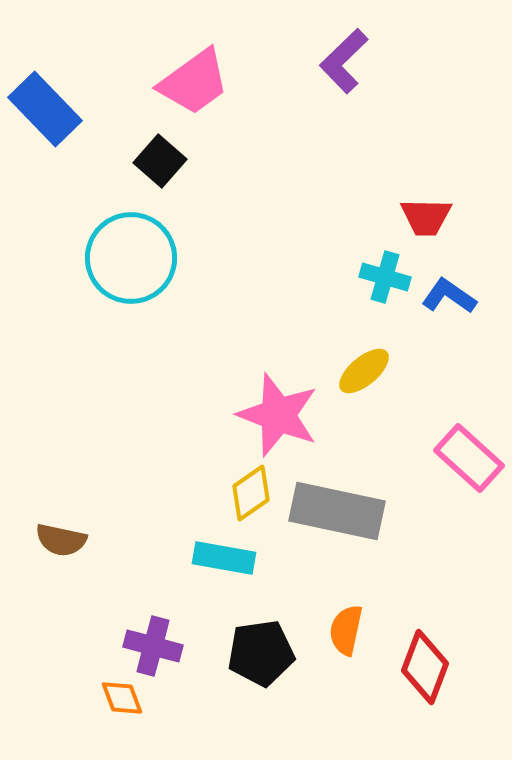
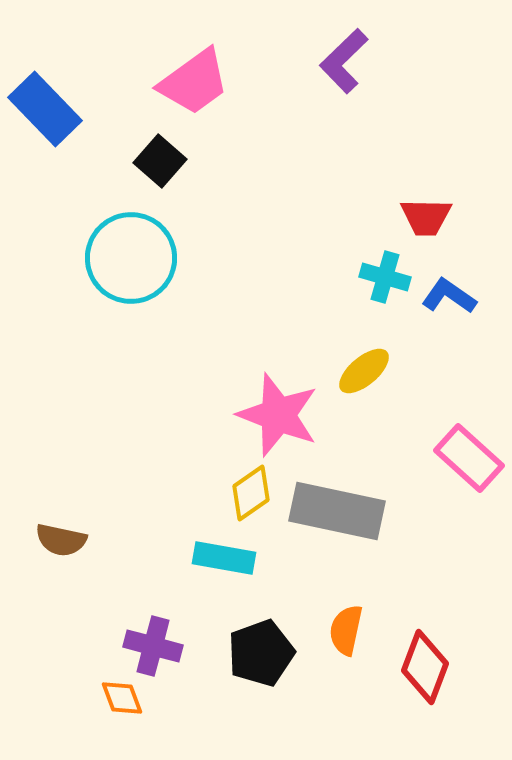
black pentagon: rotated 12 degrees counterclockwise
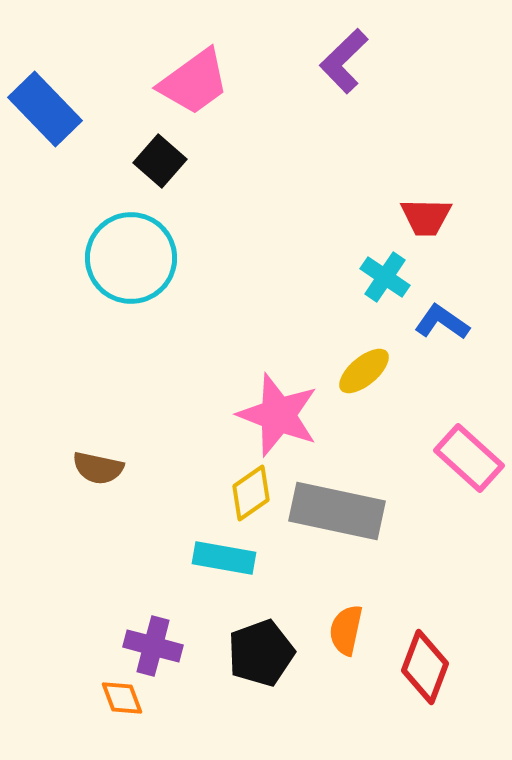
cyan cross: rotated 18 degrees clockwise
blue L-shape: moved 7 px left, 26 px down
brown semicircle: moved 37 px right, 72 px up
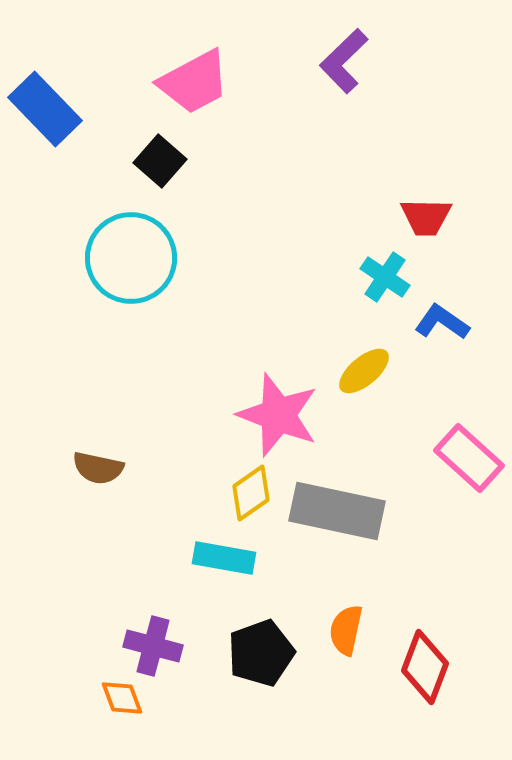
pink trapezoid: rotated 8 degrees clockwise
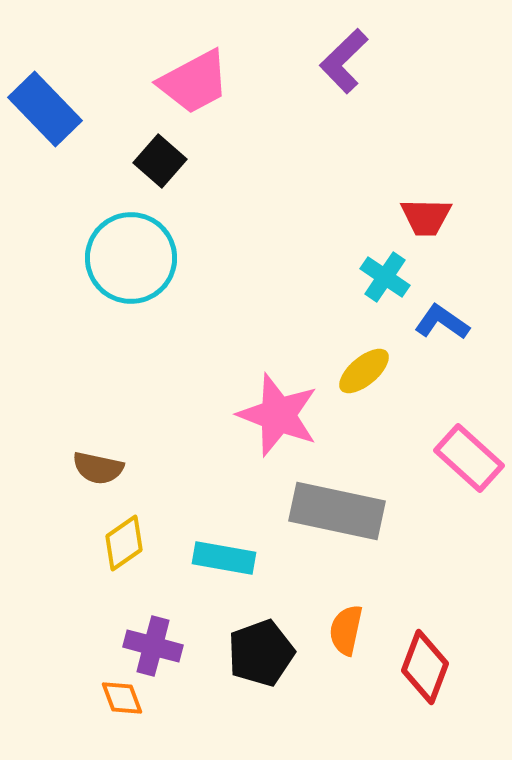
yellow diamond: moved 127 px left, 50 px down
